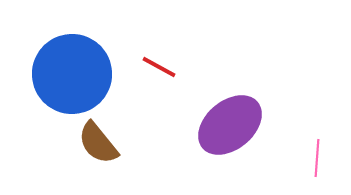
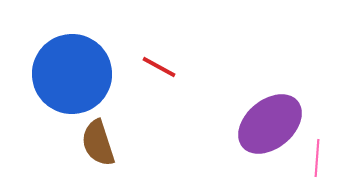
purple ellipse: moved 40 px right, 1 px up
brown semicircle: rotated 21 degrees clockwise
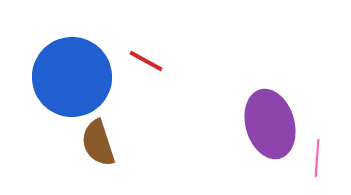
red line: moved 13 px left, 6 px up
blue circle: moved 3 px down
purple ellipse: rotated 66 degrees counterclockwise
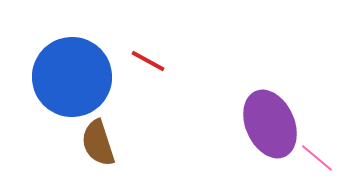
red line: moved 2 px right
purple ellipse: rotated 8 degrees counterclockwise
pink line: rotated 54 degrees counterclockwise
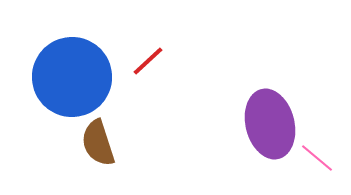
red line: rotated 72 degrees counterclockwise
purple ellipse: rotated 10 degrees clockwise
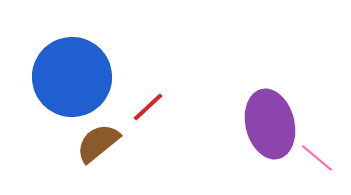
red line: moved 46 px down
brown semicircle: rotated 69 degrees clockwise
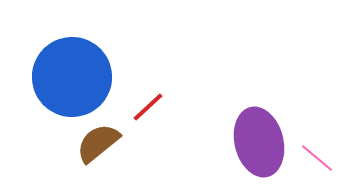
purple ellipse: moved 11 px left, 18 px down
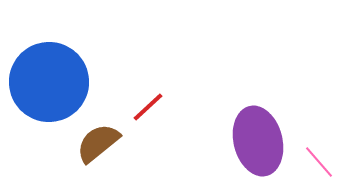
blue circle: moved 23 px left, 5 px down
purple ellipse: moved 1 px left, 1 px up
pink line: moved 2 px right, 4 px down; rotated 9 degrees clockwise
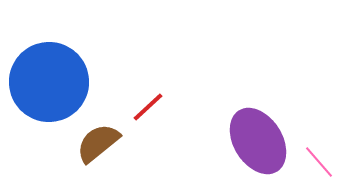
purple ellipse: rotated 18 degrees counterclockwise
